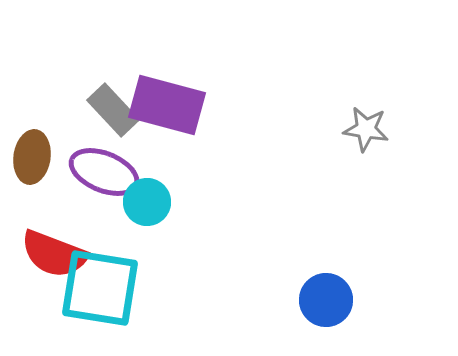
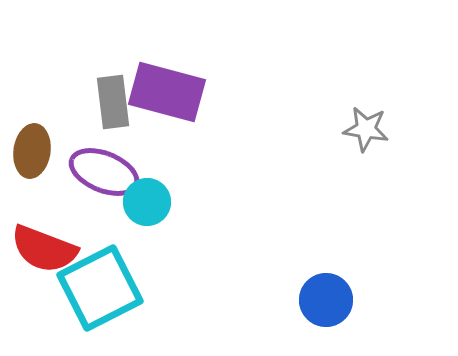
purple rectangle: moved 13 px up
gray rectangle: moved 8 px up; rotated 36 degrees clockwise
brown ellipse: moved 6 px up
red semicircle: moved 10 px left, 5 px up
cyan square: rotated 36 degrees counterclockwise
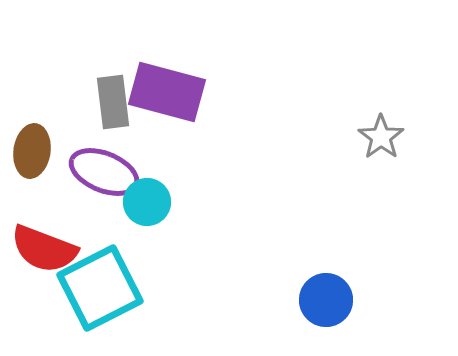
gray star: moved 15 px right, 8 px down; rotated 27 degrees clockwise
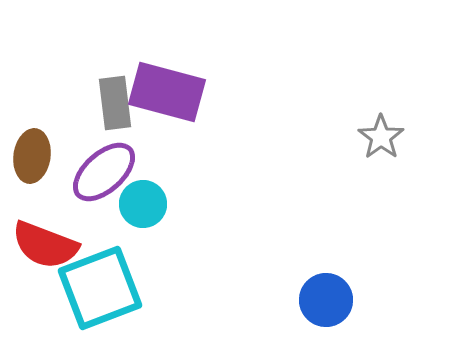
gray rectangle: moved 2 px right, 1 px down
brown ellipse: moved 5 px down
purple ellipse: rotated 64 degrees counterclockwise
cyan circle: moved 4 px left, 2 px down
red semicircle: moved 1 px right, 4 px up
cyan square: rotated 6 degrees clockwise
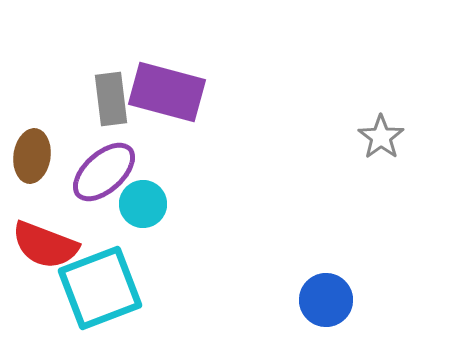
gray rectangle: moved 4 px left, 4 px up
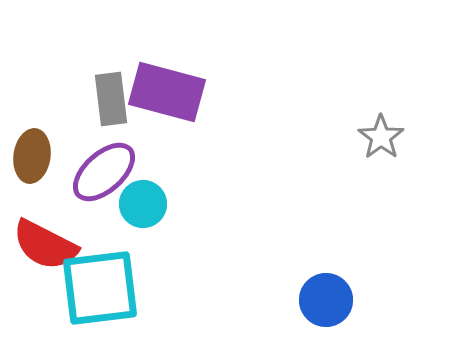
red semicircle: rotated 6 degrees clockwise
cyan square: rotated 14 degrees clockwise
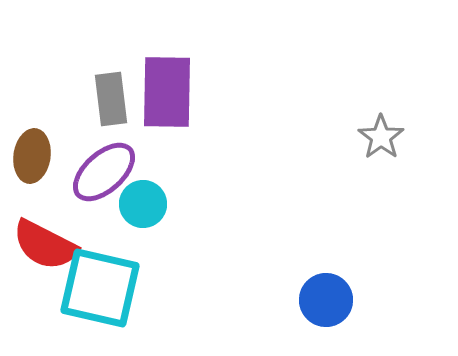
purple rectangle: rotated 76 degrees clockwise
cyan square: rotated 20 degrees clockwise
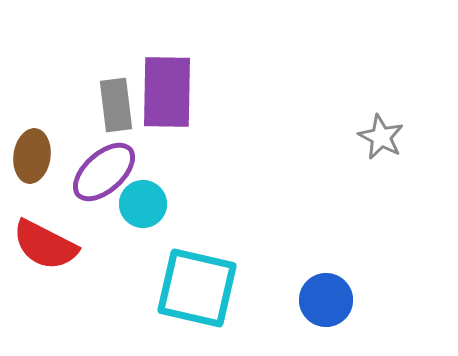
gray rectangle: moved 5 px right, 6 px down
gray star: rotated 9 degrees counterclockwise
cyan square: moved 97 px right
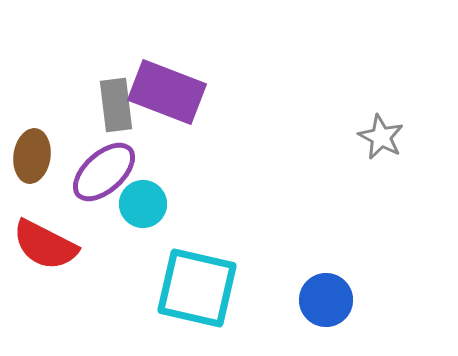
purple rectangle: rotated 70 degrees counterclockwise
